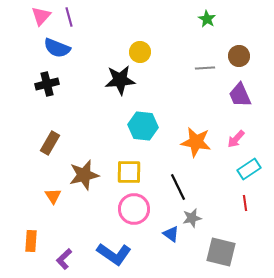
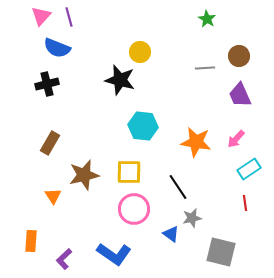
black star: rotated 20 degrees clockwise
black line: rotated 8 degrees counterclockwise
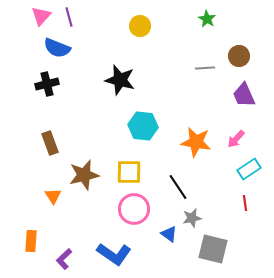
yellow circle: moved 26 px up
purple trapezoid: moved 4 px right
brown rectangle: rotated 50 degrees counterclockwise
blue triangle: moved 2 px left
gray square: moved 8 px left, 3 px up
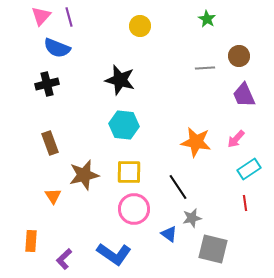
cyan hexagon: moved 19 px left, 1 px up
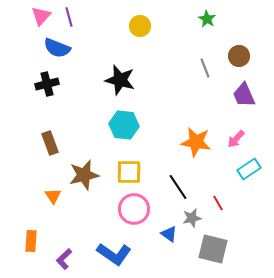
gray line: rotated 72 degrees clockwise
red line: moved 27 px left; rotated 21 degrees counterclockwise
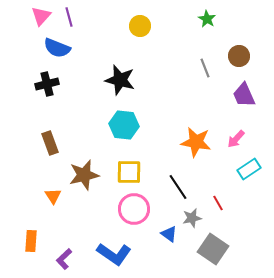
gray square: rotated 20 degrees clockwise
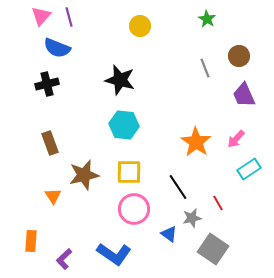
orange star: rotated 24 degrees clockwise
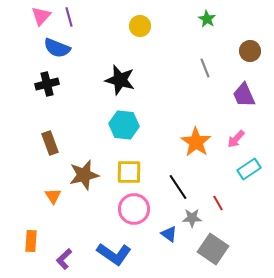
brown circle: moved 11 px right, 5 px up
gray star: rotated 12 degrees clockwise
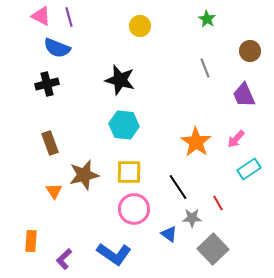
pink triangle: rotated 45 degrees counterclockwise
orange triangle: moved 1 px right, 5 px up
gray square: rotated 12 degrees clockwise
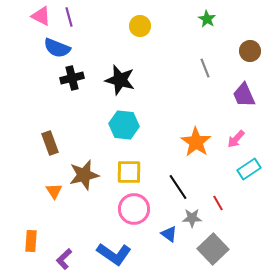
black cross: moved 25 px right, 6 px up
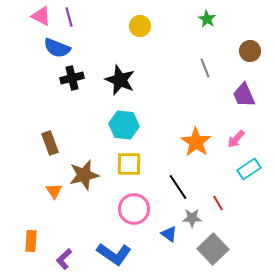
black star: rotated 8 degrees clockwise
yellow square: moved 8 px up
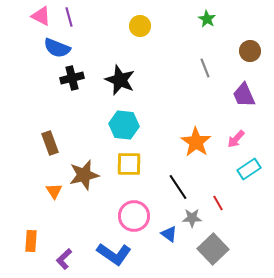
pink circle: moved 7 px down
